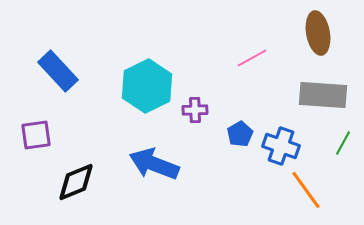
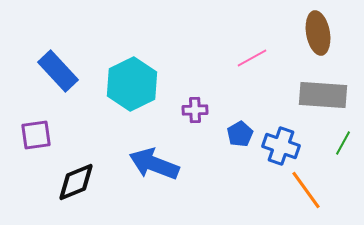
cyan hexagon: moved 15 px left, 2 px up
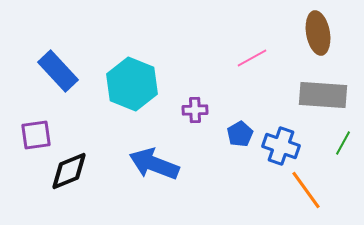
cyan hexagon: rotated 12 degrees counterclockwise
black diamond: moved 7 px left, 11 px up
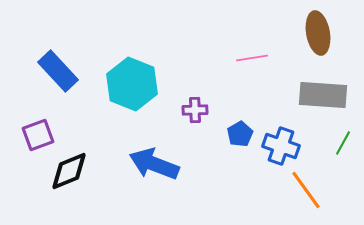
pink line: rotated 20 degrees clockwise
purple square: moved 2 px right; rotated 12 degrees counterclockwise
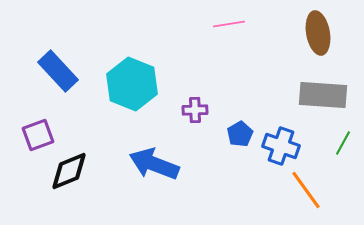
pink line: moved 23 px left, 34 px up
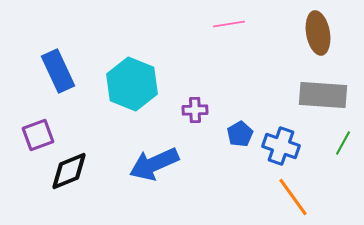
blue rectangle: rotated 18 degrees clockwise
blue arrow: rotated 45 degrees counterclockwise
orange line: moved 13 px left, 7 px down
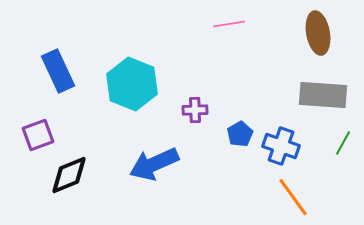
black diamond: moved 4 px down
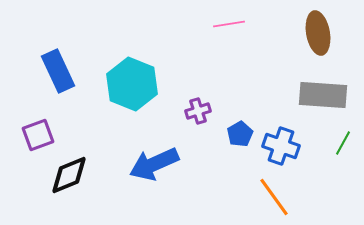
purple cross: moved 3 px right, 1 px down; rotated 15 degrees counterclockwise
orange line: moved 19 px left
